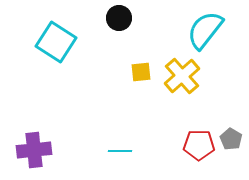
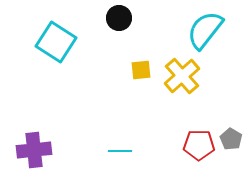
yellow square: moved 2 px up
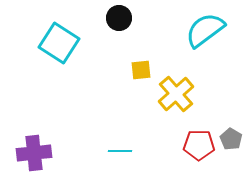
cyan semicircle: rotated 15 degrees clockwise
cyan square: moved 3 px right, 1 px down
yellow cross: moved 6 px left, 18 px down
purple cross: moved 3 px down
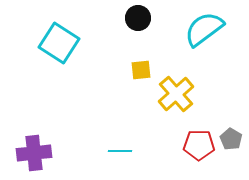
black circle: moved 19 px right
cyan semicircle: moved 1 px left, 1 px up
